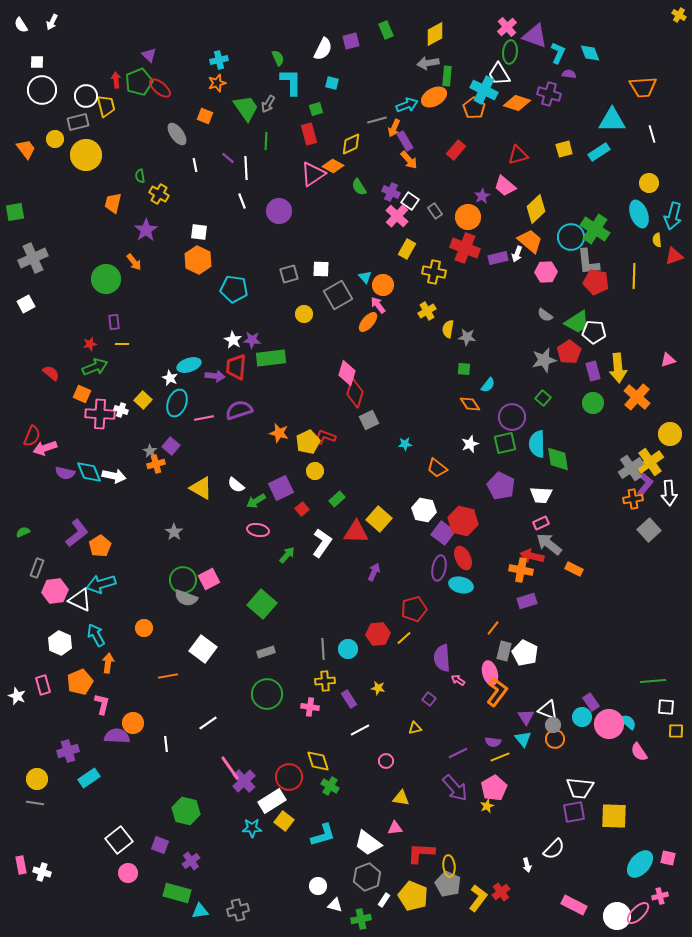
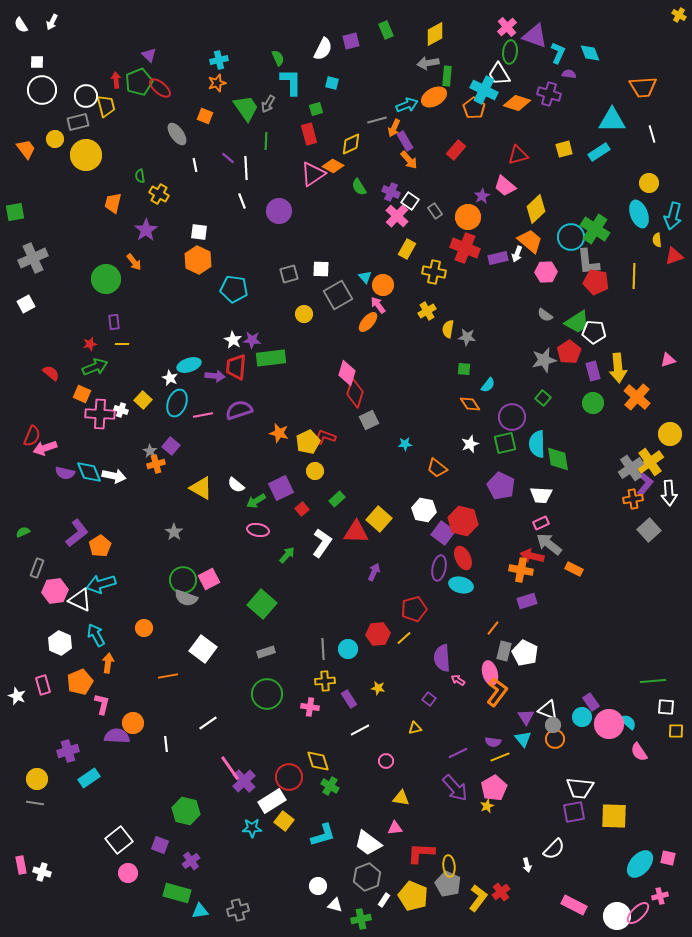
pink line at (204, 418): moved 1 px left, 3 px up
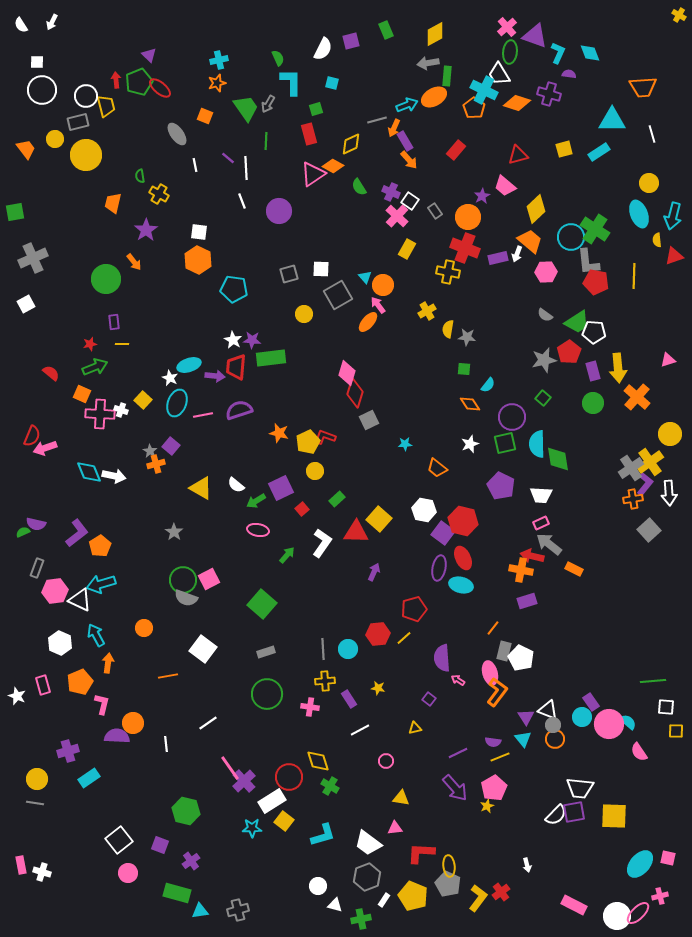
yellow cross at (434, 272): moved 14 px right
purple semicircle at (65, 473): moved 29 px left, 51 px down
white pentagon at (525, 653): moved 4 px left, 5 px down
white semicircle at (554, 849): moved 2 px right, 34 px up
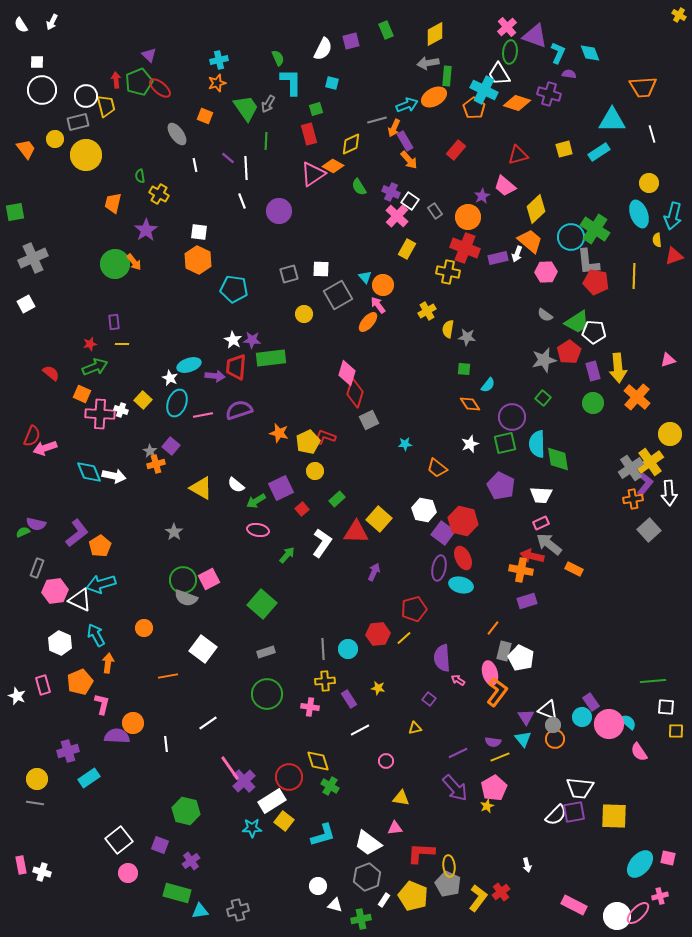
green circle at (106, 279): moved 9 px right, 15 px up
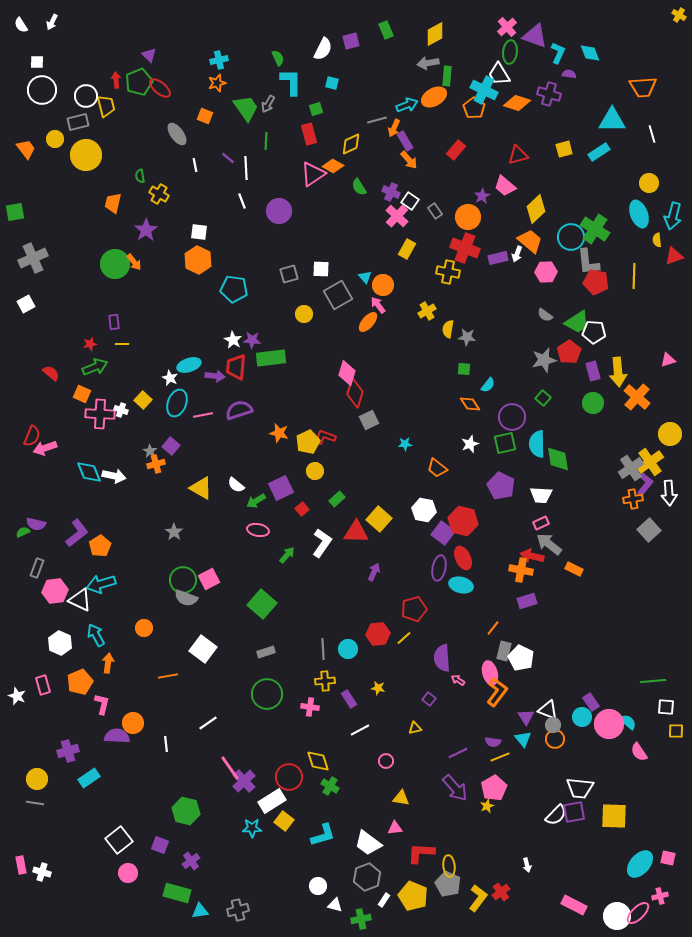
yellow arrow at (618, 368): moved 4 px down
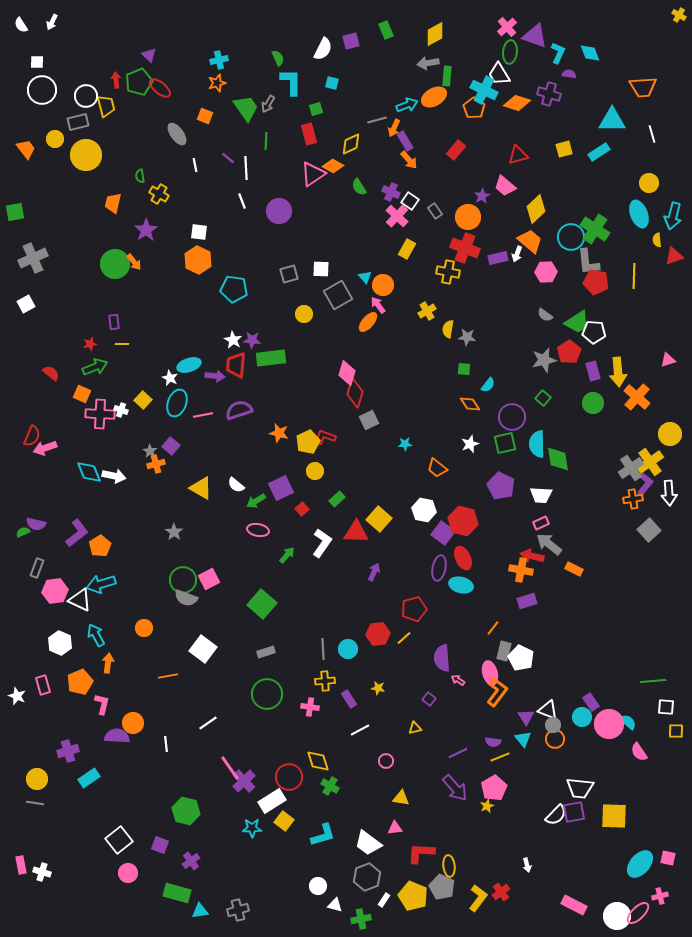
red trapezoid at (236, 367): moved 2 px up
gray pentagon at (448, 884): moved 6 px left, 3 px down
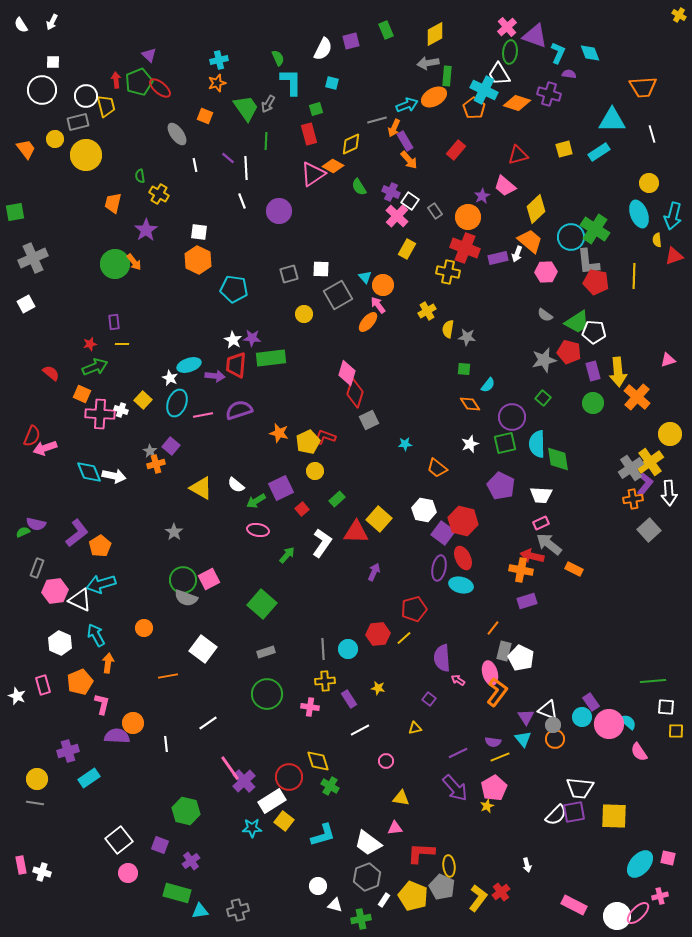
white square at (37, 62): moved 16 px right
purple star at (252, 340): moved 2 px up
red pentagon at (569, 352): rotated 25 degrees counterclockwise
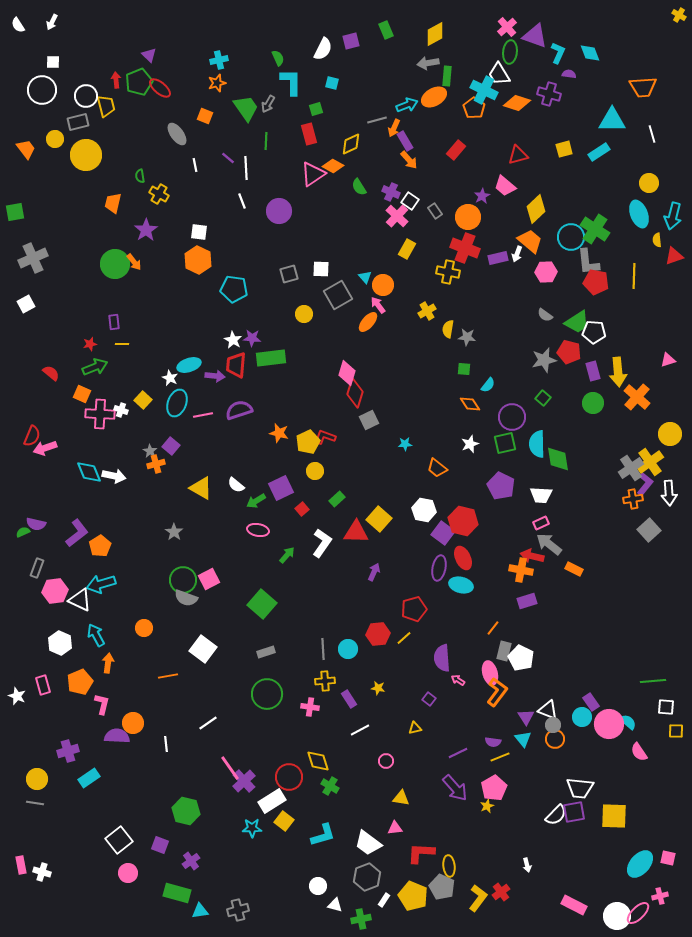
white semicircle at (21, 25): moved 3 px left
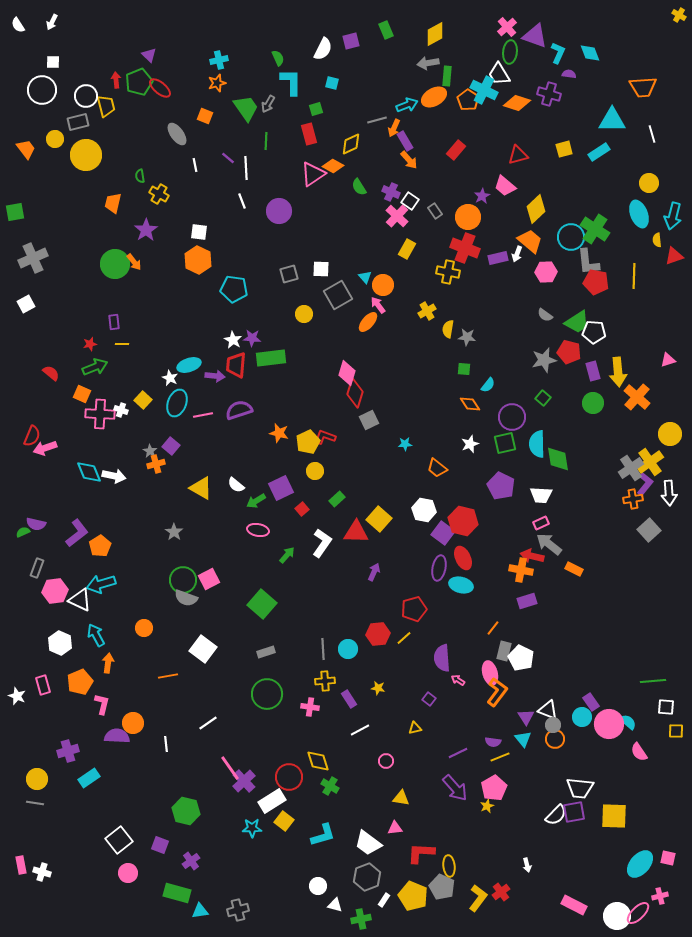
orange pentagon at (474, 108): moved 6 px left, 8 px up
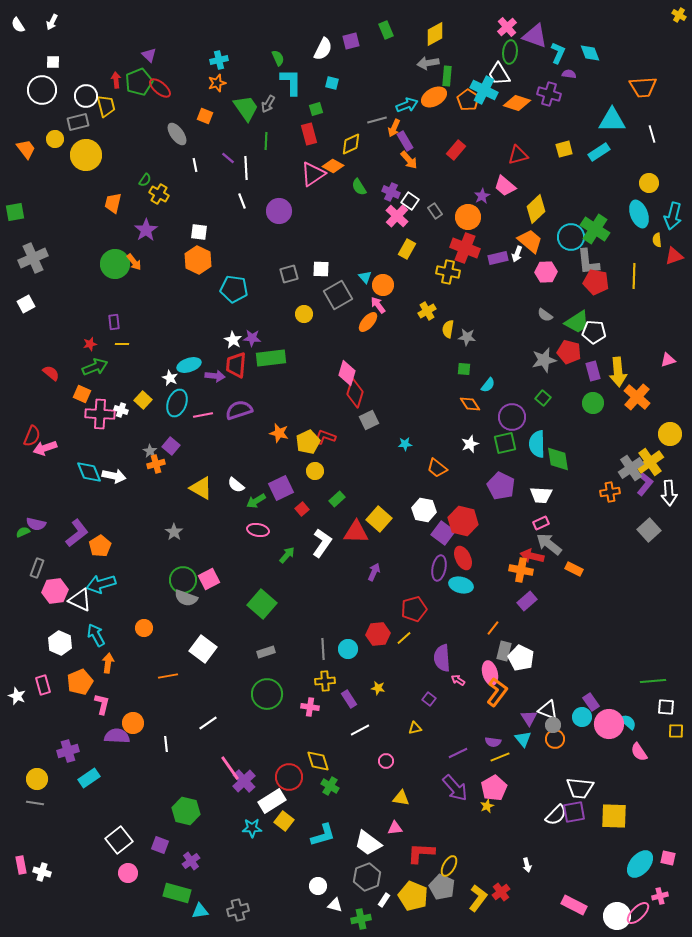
green semicircle at (140, 176): moved 5 px right, 4 px down; rotated 136 degrees counterclockwise
orange cross at (633, 499): moved 23 px left, 7 px up
purple rectangle at (527, 601): rotated 24 degrees counterclockwise
purple triangle at (526, 717): moved 3 px right, 1 px down
yellow ellipse at (449, 866): rotated 35 degrees clockwise
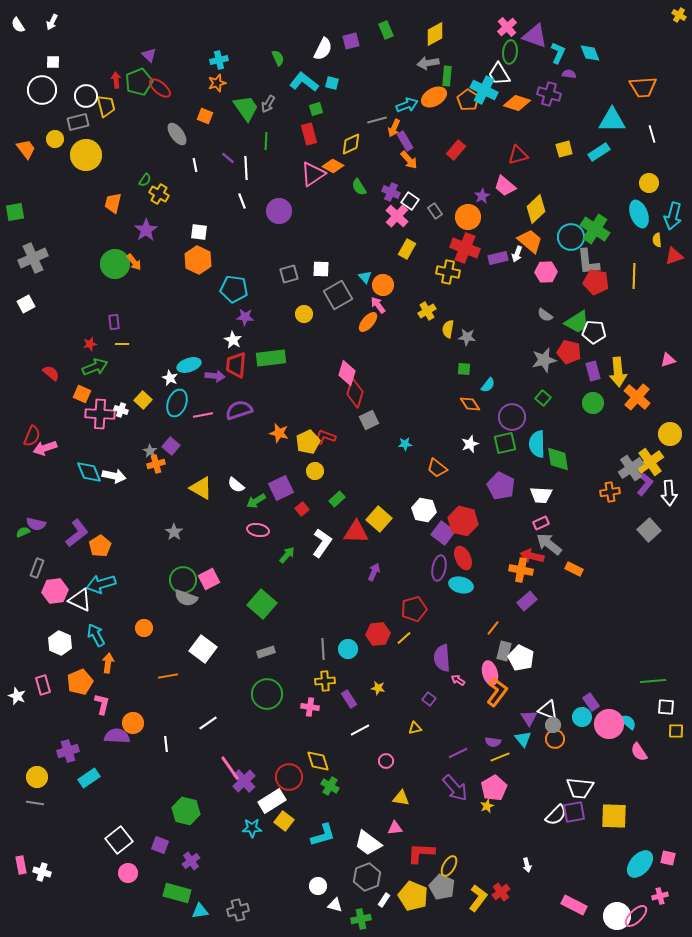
cyan L-shape at (291, 82): moved 13 px right; rotated 52 degrees counterclockwise
purple star at (252, 338): moved 7 px left, 21 px up
yellow circle at (37, 779): moved 2 px up
pink ellipse at (638, 913): moved 2 px left, 3 px down
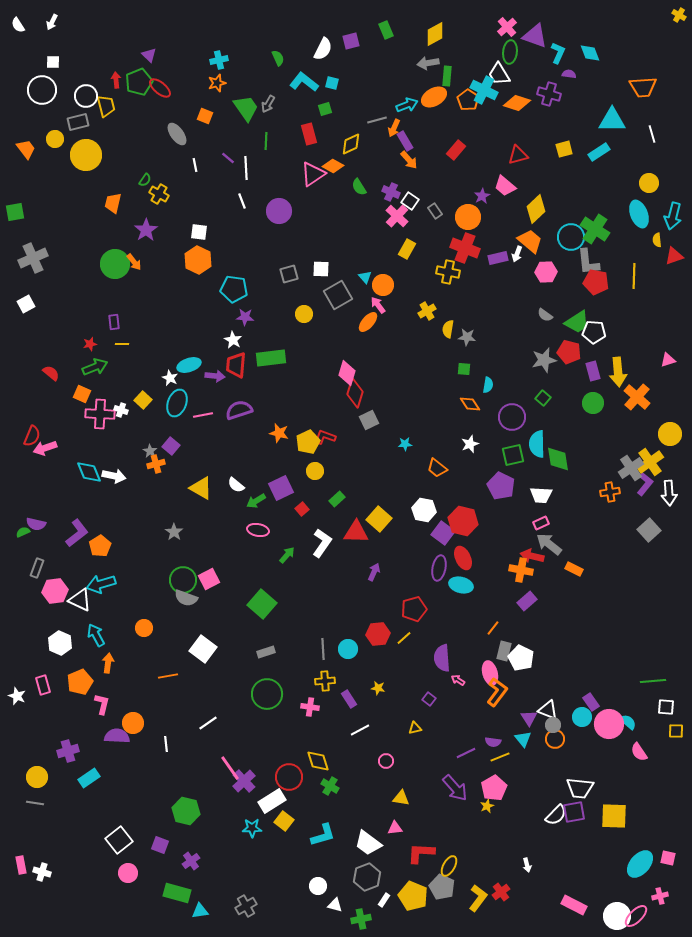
green square at (316, 109): moved 9 px right
cyan semicircle at (488, 385): rotated 28 degrees counterclockwise
green square at (505, 443): moved 8 px right, 12 px down
purple line at (458, 753): moved 8 px right
gray cross at (238, 910): moved 8 px right, 4 px up; rotated 15 degrees counterclockwise
